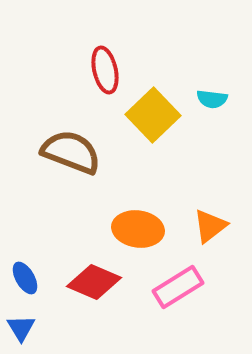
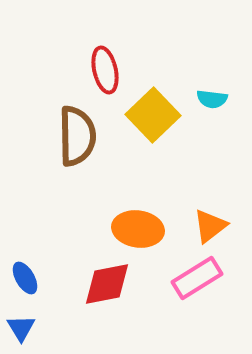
brown semicircle: moved 6 px right, 16 px up; rotated 68 degrees clockwise
red diamond: moved 13 px right, 2 px down; rotated 34 degrees counterclockwise
pink rectangle: moved 19 px right, 9 px up
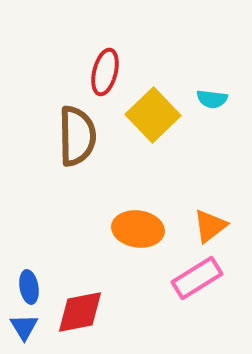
red ellipse: moved 2 px down; rotated 27 degrees clockwise
blue ellipse: moved 4 px right, 9 px down; rotated 20 degrees clockwise
red diamond: moved 27 px left, 28 px down
blue triangle: moved 3 px right, 1 px up
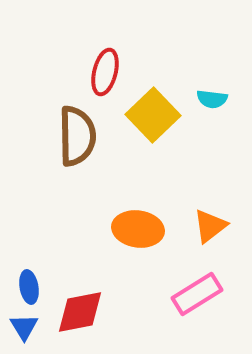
pink rectangle: moved 16 px down
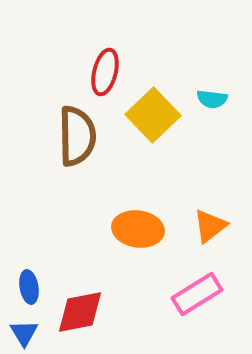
blue triangle: moved 6 px down
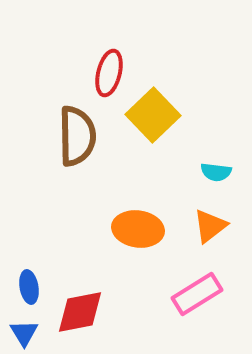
red ellipse: moved 4 px right, 1 px down
cyan semicircle: moved 4 px right, 73 px down
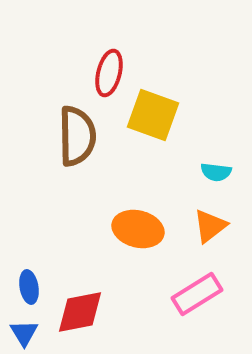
yellow square: rotated 26 degrees counterclockwise
orange ellipse: rotated 6 degrees clockwise
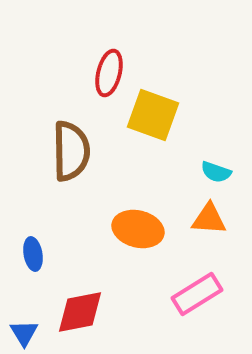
brown semicircle: moved 6 px left, 15 px down
cyan semicircle: rotated 12 degrees clockwise
orange triangle: moved 1 px left, 7 px up; rotated 42 degrees clockwise
blue ellipse: moved 4 px right, 33 px up
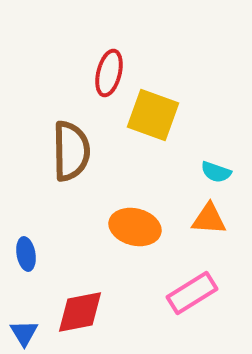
orange ellipse: moved 3 px left, 2 px up
blue ellipse: moved 7 px left
pink rectangle: moved 5 px left, 1 px up
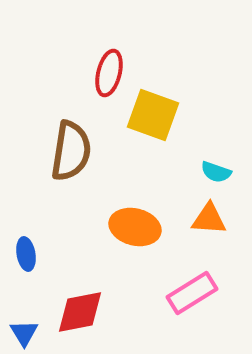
brown semicircle: rotated 10 degrees clockwise
